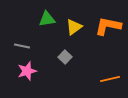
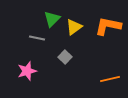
green triangle: moved 5 px right; rotated 36 degrees counterclockwise
gray line: moved 15 px right, 8 px up
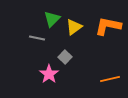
pink star: moved 22 px right, 3 px down; rotated 18 degrees counterclockwise
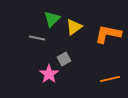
orange L-shape: moved 8 px down
gray square: moved 1 px left, 2 px down; rotated 16 degrees clockwise
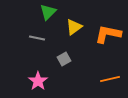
green triangle: moved 4 px left, 7 px up
pink star: moved 11 px left, 7 px down
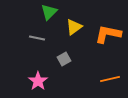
green triangle: moved 1 px right
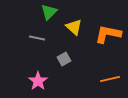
yellow triangle: rotated 42 degrees counterclockwise
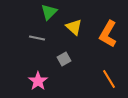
orange L-shape: rotated 72 degrees counterclockwise
orange line: moved 1 px left; rotated 72 degrees clockwise
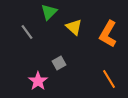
gray line: moved 10 px left, 6 px up; rotated 42 degrees clockwise
gray square: moved 5 px left, 4 px down
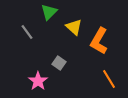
orange L-shape: moved 9 px left, 7 px down
gray square: rotated 24 degrees counterclockwise
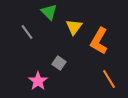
green triangle: rotated 30 degrees counterclockwise
yellow triangle: rotated 24 degrees clockwise
